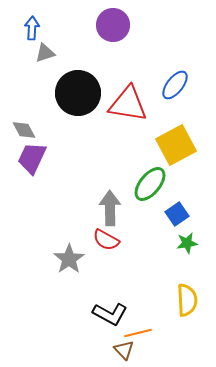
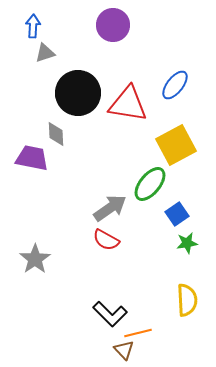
blue arrow: moved 1 px right, 2 px up
gray diamond: moved 32 px right, 4 px down; rotated 25 degrees clockwise
purple trapezoid: rotated 76 degrees clockwise
gray arrow: rotated 56 degrees clockwise
gray star: moved 34 px left
black L-shape: rotated 16 degrees clockwise
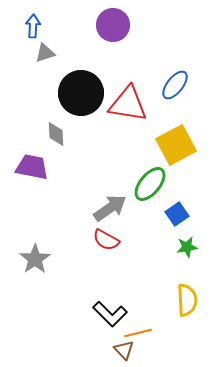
black circle: moved 3 px right
purple trapezoid: moved 9 px down
green star: moved 4 px down
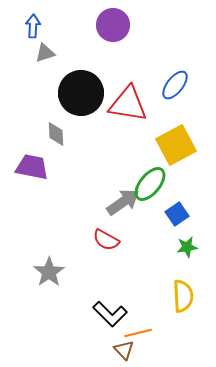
gray arrow: moved 13 px right, 6 px up
gray star: moved 14 px right, 13 px down
yellow semicircle: moved 4 px left, 4 px up
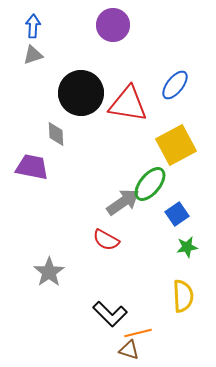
gray triangle: moved 12 px left, 2 px down
brown triangle: moved 5 px right; rotated 30 degrees counterclockwise
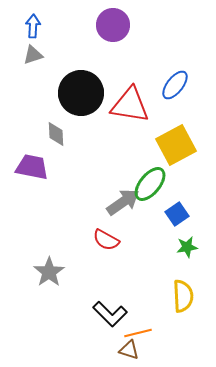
red triangle: moved 2 px right, 1 px down
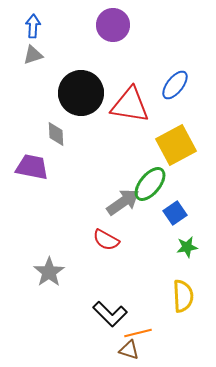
blue square: moved 2 px left, 1 px up
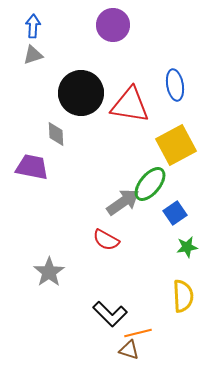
blue ellipse: rotated 48 degrees counterclockwise
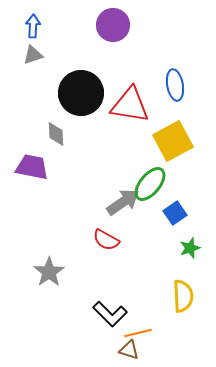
yellow square: moved 3 px left, 4 px up
green star: moved 3 px right, 1 px down; rotated 10 degrees counterclockwise
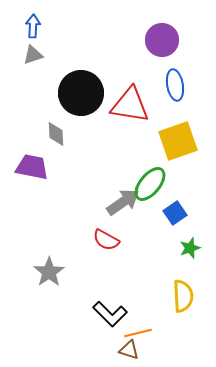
purple circle: moved 49 px right, 15 px down
yellow square: moved 5 px right; rotated 9 degrees clockwise
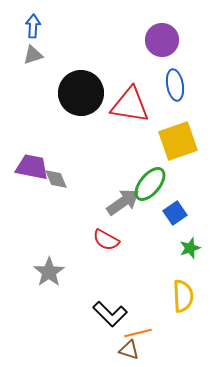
gray diamond: moved 45 px down; rotated 20 degrees counterclockwise
